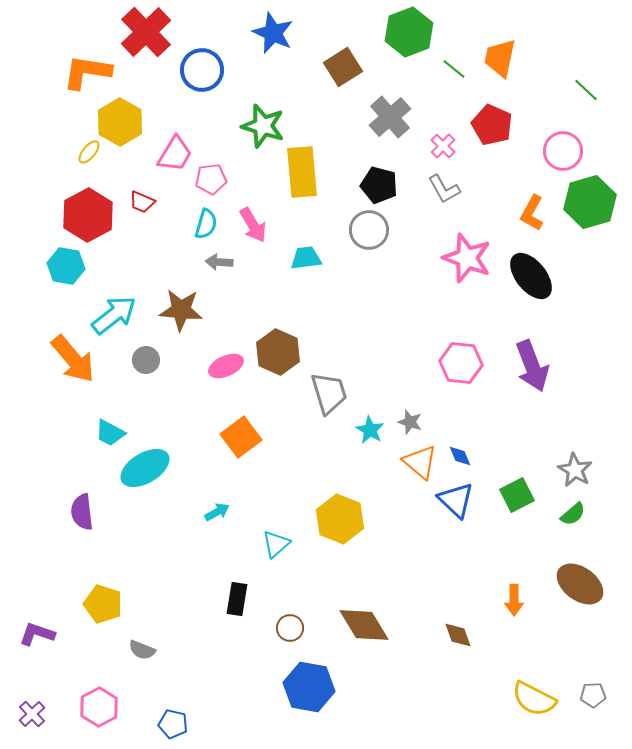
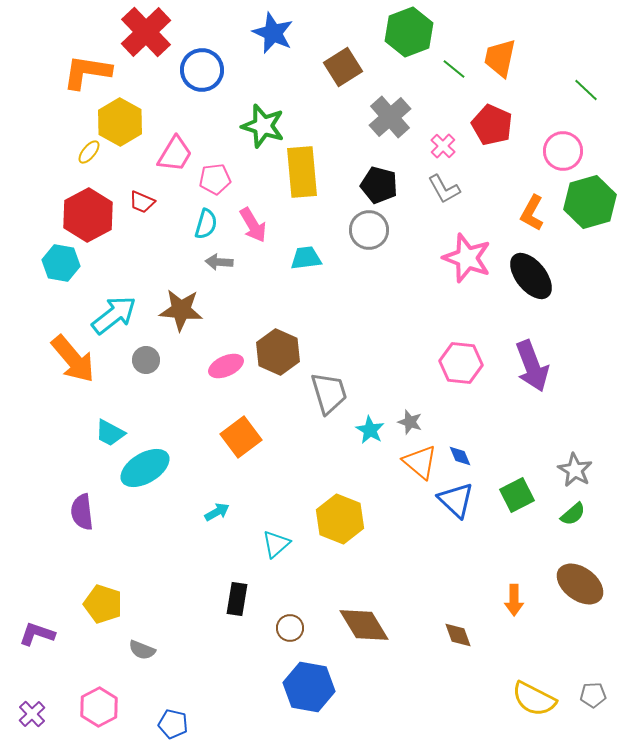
pink pentagon at (211, 179): moved 4 px right
cyan hexagon at (66, 266): moved 5 px left, 3 px up
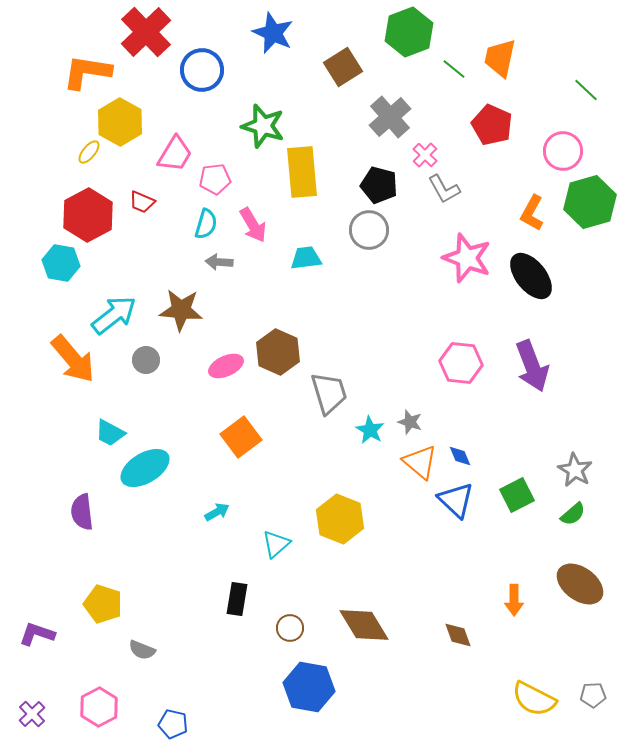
pink cross at (443, 146): moved 18 px left, 9 px down
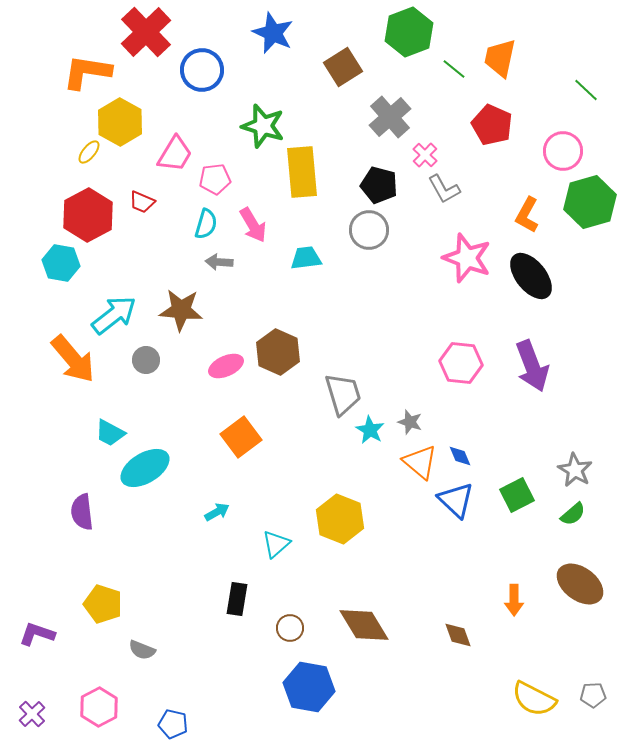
orange L-shape at (532, 213): moved 5 px left, 2 px down
gray trapezoid at (329, 393): moved 14 px right, 1 px down
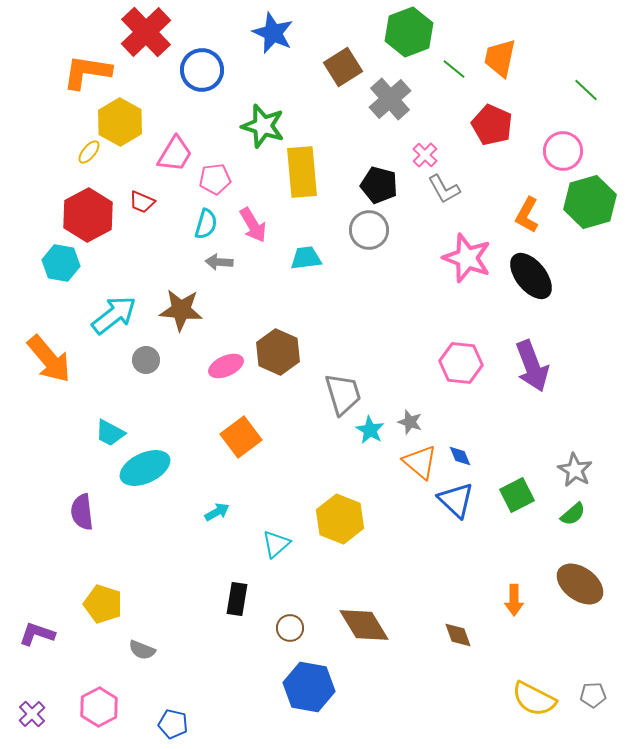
gray cross at (390, 117): moved 18 px up
orange arrow at (73, 359): moved 24 px left
cyan ellipse at (145, 468): rotated 6 degrees clockwise
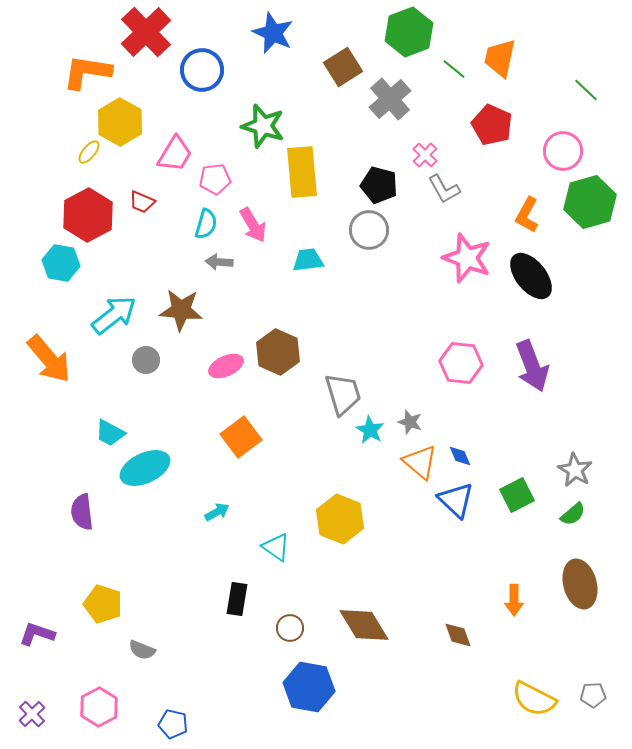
cyan trapezoid at (306, 258): moved 2 px right, 2 px down
cyan triangle at (276, 544): moved 3 px down; rotated 44 degrees counterclockwise
brown ellipse at (580, 584): rotated 39 degrees clockwise
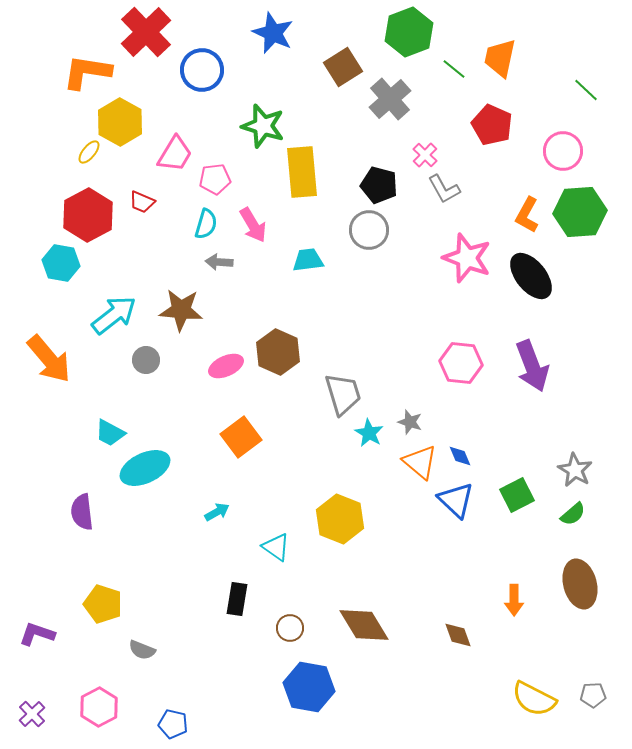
green hexagon at (590, 202): moved 10 px left, 10 px down; rotated 12 degrees clockwise
cyan star at (370, 430): moved 1 px left, 3 px down
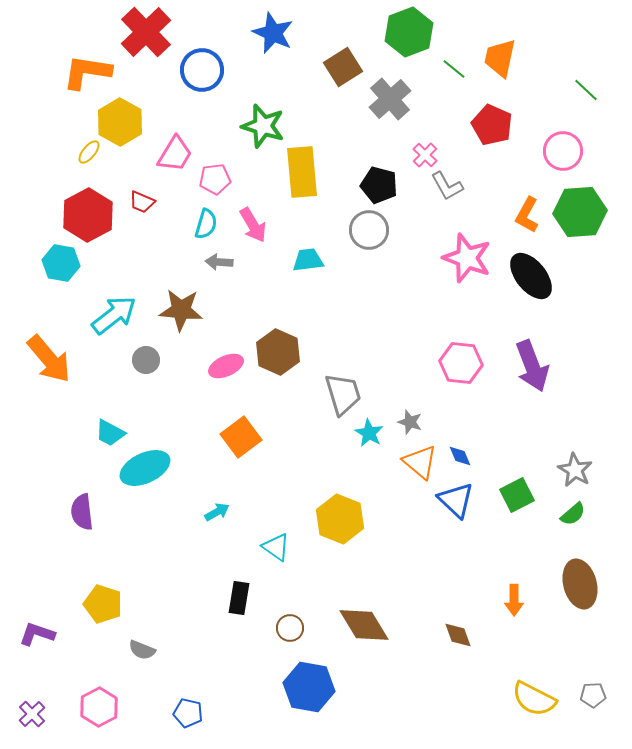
gray L-shape at (444, 189): moved 3 px right, 3 px up
black rectangle at (237, 599): moved 2 px right, 1 px up
blue pentagon at (173, 724): moved 15 px right, 11 px up
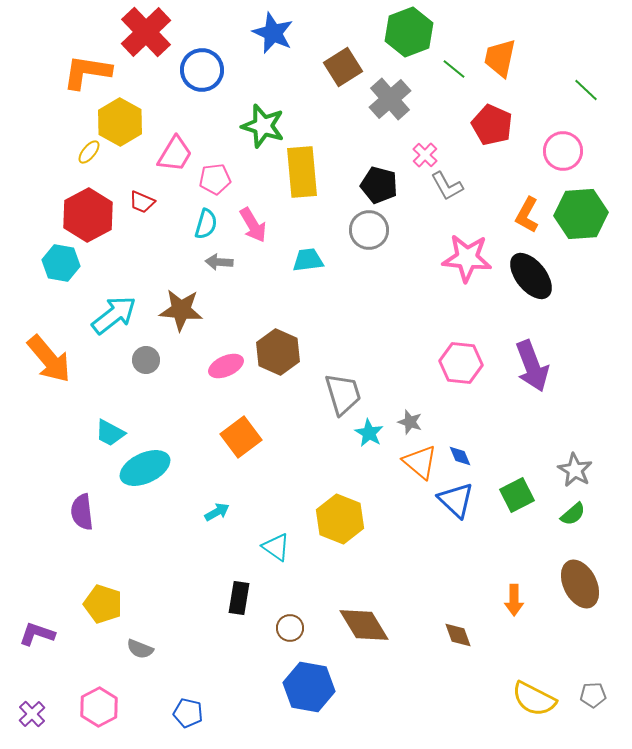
green hexagon at (580, 212): moved 1 px right, 2 px down
pink star at (467, 258): rotated 15 degrees counterclockwise
brown ellipse at (580, 584): rotated 12 degrees counterclockwise
gray semicircle at (142, 650): moved 2 px left, 1 px up
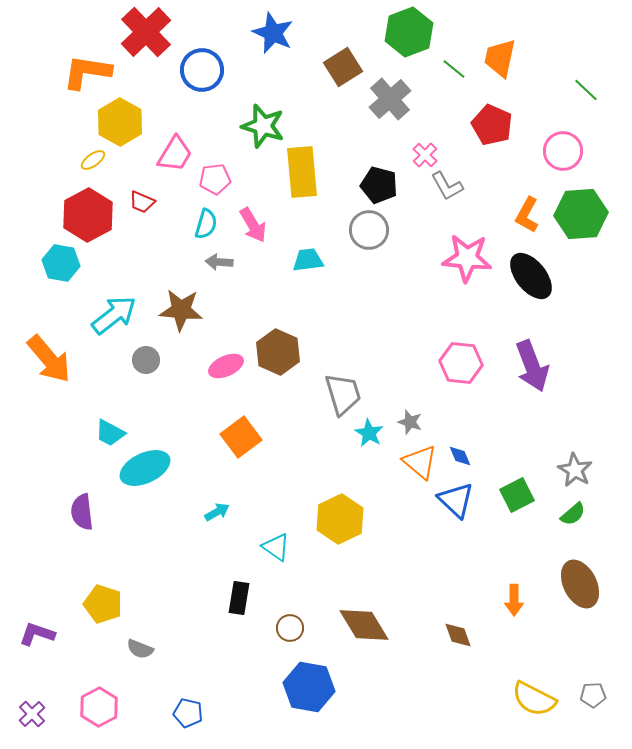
yellow ellipse at (89, 152): moved 4 px right, 8 px down; rotated 15 degrees clockwise
yellow hexagon at (340, 519): rotated 12 degrees clockwise
